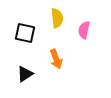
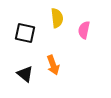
orange arrow: moved 3 px left, 6 px down
black triangle: rotated 48 degrees counterclockwise
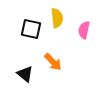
black square: moved 6 px right, 4 px up
orange arrow: moved 3 px up; rotated 24 degrees counterclockwise
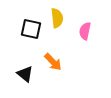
pink semicircle: moved 1 px right, 1 px down
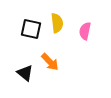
yellow semicircle: moved 5 px down
orange arrow: moved 3 px left
black triangle: moved 1 px up
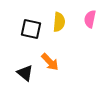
yellow semicircle: moved 2 px right, 1 px up; rotated 12 degrees clockwise
pink semicircle: moved 5 px right, 12 px up
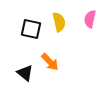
yellow semicircle: rotated 18 degrees counterclockwise
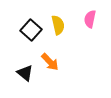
yellow semicircle: moved 1 px left, 3 px down
black square: moved 1 px down; rotated 30 degrees clockwise
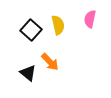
black triangle: moved 3 px right
